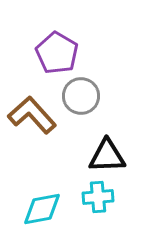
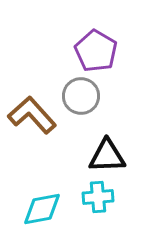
purple pentagon: moved 39 px right, 2 px up
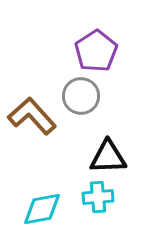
purple pentagon: rotated 9 degrees clockwise
brown L-shape: moved 1 px down
black triangle: moved 1 px right, 1 px down
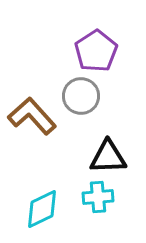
cyan diamond: rotated 15 degrees counterclockwise
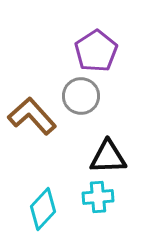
cyan diamond: moved 1 px right; rotated 21 degrees counterclockwise
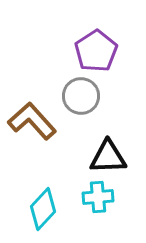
brown L-shape: moved 5 px down
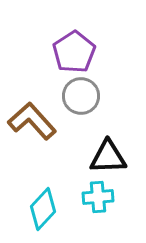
purple pentagon: moved 22 px left, 1 px down
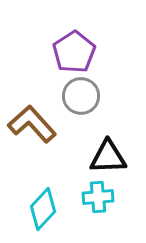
brown L-shape: moved 3 px down
